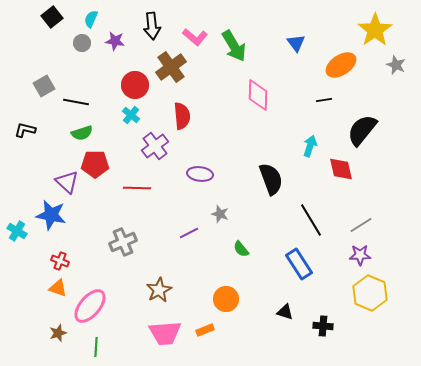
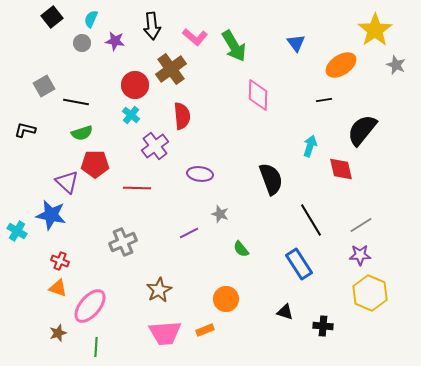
brown cross at (171, 67): moved 2 px down
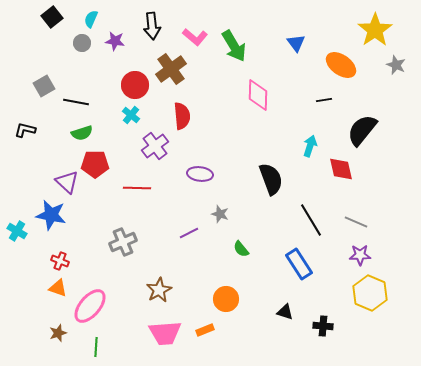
orange ellipse at (341, 65): rotated 68 degrees clockwise
gray line at (361, 225): moved 5 px left, 3 px up; rotated 55 degrees clockwise
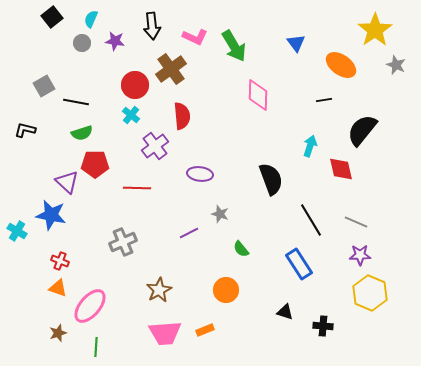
pink L-shape at (195, 37): rotated 15 degrees counterclockwise
orange circle at (226, 299): moved 9 px up
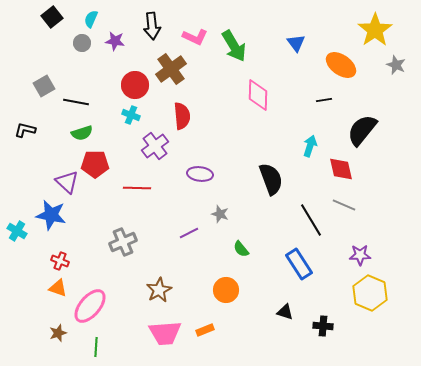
cyan cross at (131, 115): rotated 18 degrees counterclockwise
gray line at (356, 222): moved 12 px left, 17 px up
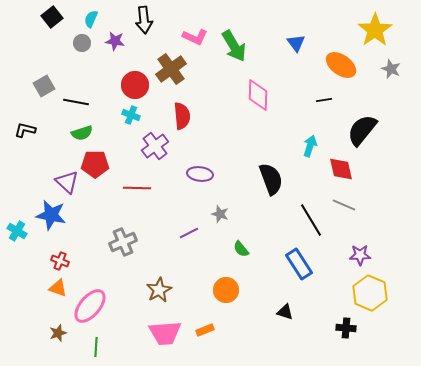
black arrow at (152, 26): moved 8 px left, 6 px up
gray star at (396, 65): moved 5 px left, 4 px down
black cross at (323, 326): moved 23 px right, 2 px down
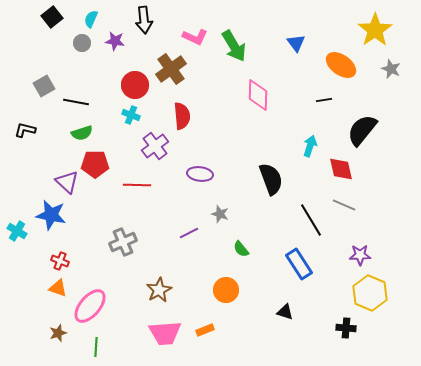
red line at (137, 188): moved 3 px up
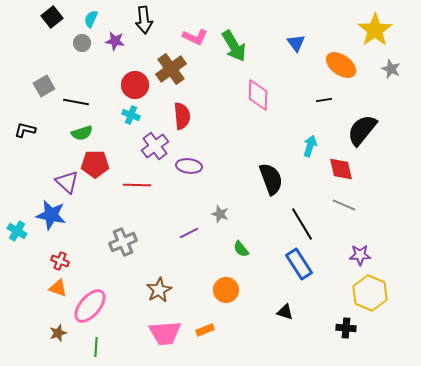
purple ellipse at (200, 174): moved 11 px left, 8 px up
black line at (311, 220): moved 9 px left, 4 px down
